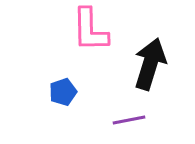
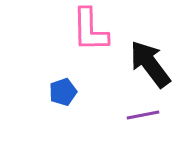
black arrow: rotated 54 degrees counterclockwise
purple line: moved 14 px right, 5 px up
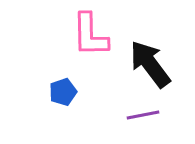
pink L-shape: moved 5 px down
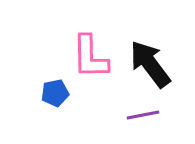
pink L-shape: moved 22 px down
blue pentagon: moved 8 px left, 1 px down; rotated 8 degrees clockwise
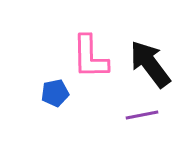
purple line: moved 1 px left
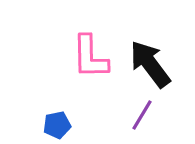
blue pentagon: moved 2 px right, 32 px down
purple line: rotated 48 degrees counterclockwise
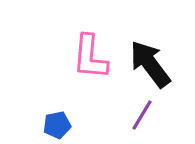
pink L-shape: rotated 6 degrees clockwise
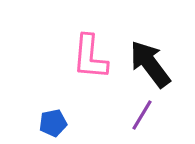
blue pentagon: moved 4 px left, 2 px up
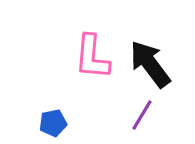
pink L-shape: moved 2 px right
